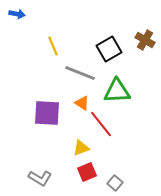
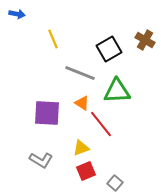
yellow line: moved 7 px up
red square: moved 1 px left, 1 px up
gray L-shape: moved 1 px right, 18 px up
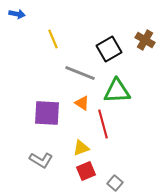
red line: moved 2 px right; rotated 24 degrees clockwise
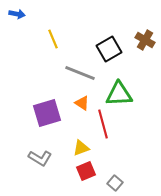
green triangle: moved 2 px right, 3 px down
purple square: rotated 20 degrees counterclockwise
gray L-shape: moved 1 px left, 2 px up
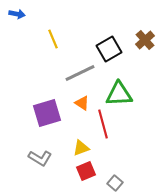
brown cross: rotated 18 degrees clockwise
gray line: rotated 48 degrees counterclockwise
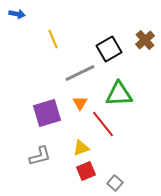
orange triangle: moved 2 px left; rotated 28 degrees clockwise
red line: rotated 24 degrees counterclockwise
gray L-shape: moved 2 px up; rotated 45 degrees counterclockwise
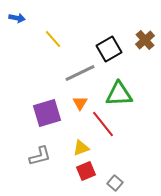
blue arrow: moved 4 px down
yellow line: rotated 18 degrees counterclockwise
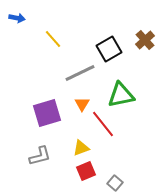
green triangle: moved 2 px right, 1 px down; rotated 8 degrees counterclockwise
orange triangle: moved 2 px right, 1 px down
